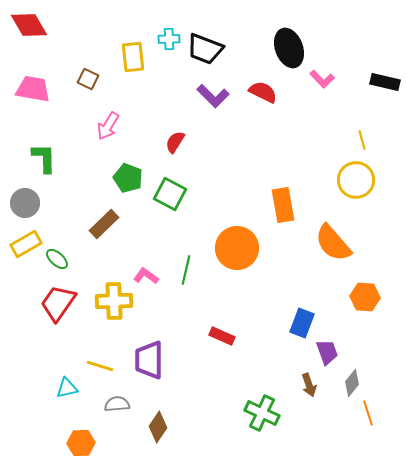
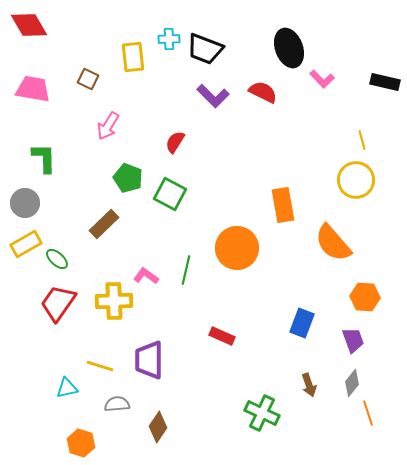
purple trapezoid at (327, 352): moved 26 px right, 12 px up
orange hexagon at (81, 443): rotated 20 degrees clockwise
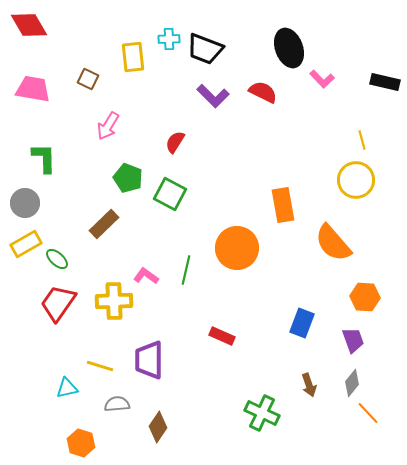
orange line at (368, 413): rotated 25 degrees counterclockwise
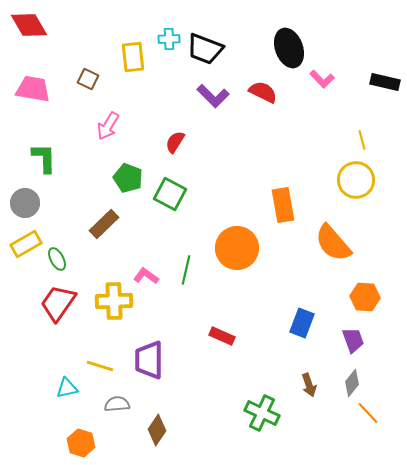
green ellipse at (57, 259): rotated 20 degrees clockwise
brown diamond at (158, 427): moved 1 px left, 3 px down
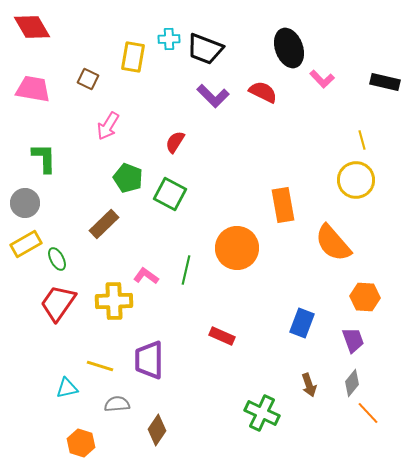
red diamond at (29, 25): moved 3 px right, 2 px down
yellow rectangle at (133, 57): rotated 16 degrees clockwise
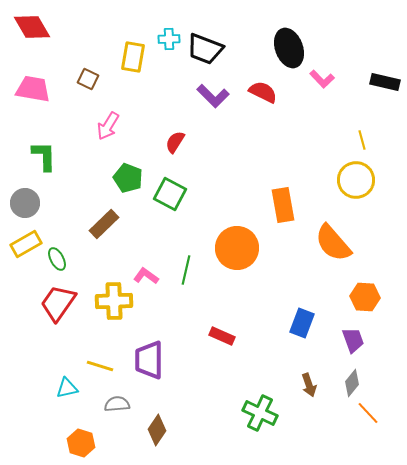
green L-shape at (44, 158): moved 2 px up
green cross at (262, 413): moved 2 px left
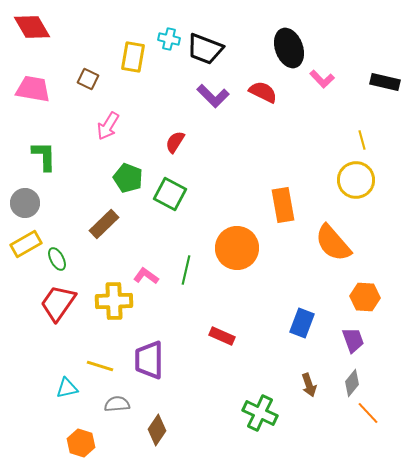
cyan cross at (169, 39): rotated 15 degrees clockwise
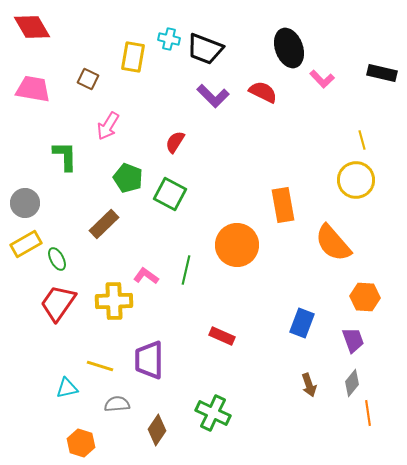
black rectangle at (385, 82): moved 3 px left, 9 px up
green L-shape at (44, 156): moved 21 px right
orange circle at (237, 248): moved 3 px up
green cross at (260, 413): moved 47 px left
orange line at (368, 413): rotated 35 degrees clockwise
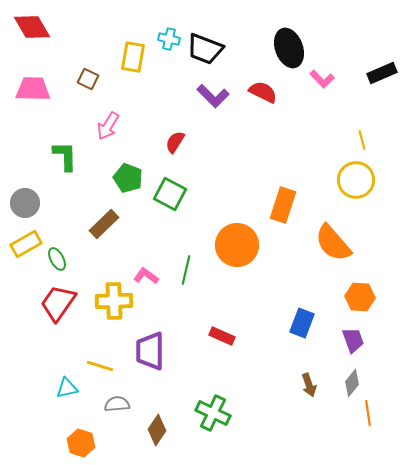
black rectangle at (382, 73): rotated 36 degrees counterclockwise
pink trapezoid at (33, 89): rotated 9 degrees counterclockwise
orange rectangle at (283, 205): rotated 28 degrees clockwise
orange hexagon at (365, 297): moved 5 px left
purple trapezoid at (149, 360): moved 1 px right, 9 px up
